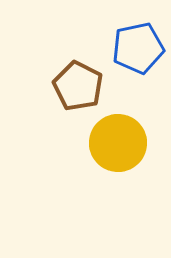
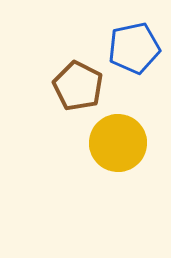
blue pentagon: moved 4 px left
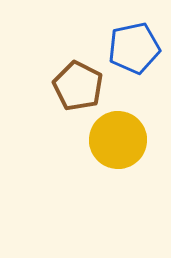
yellow circle: moved 3 px up
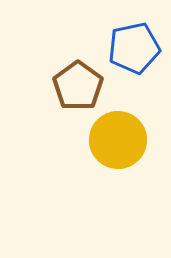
brown pentagon: rotated 9 degrees clockwise
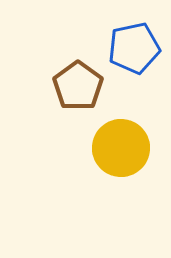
yellow circle: moved 3 px right, 8 px down
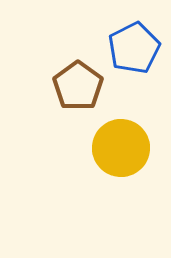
blue pentagon: rotated 15 degrees counterclockwise
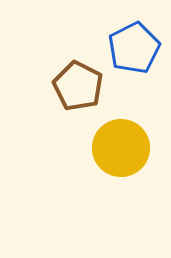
brown pentagon: rotated 9 degrees counterclockwise
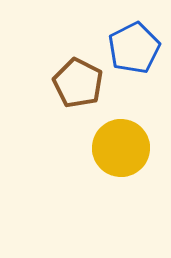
brown pentagon: moved 3 px up
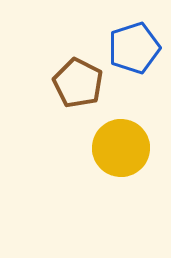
blue pentagon: rotated 9 degrees clockwise
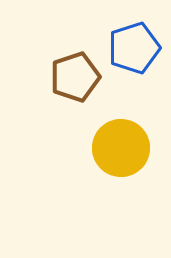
brown pentagon: moved 3 px left, 6 px up; rotated 27 degrees clockwise
